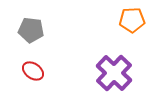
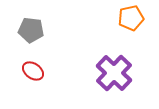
orange pentagon: moved 1 px left, 2 px up; rotated 10 degrees counterclockwise
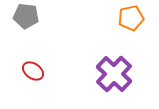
gray pentagon: moved 5 px left, 14 px up
purple cross: moved 1 px down
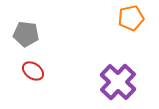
gray pentagon: moved 18 px down
purple cross: moved 4 px right, 8 px down
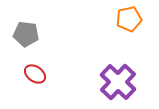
orange pentagon: moved 2 px left, 1 px down
red ellipse: moved 2 px right, 3 px down
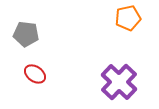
orange pentagon: moved 1 px left, 1 px up
purple cross: moved 1 px right
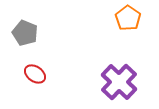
orange pentagon: rotated 25 degrees counterclockwise
gray pentagon: moved 1 px left, 1 px up; rotated 15 degrees clockwise
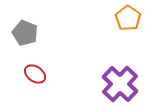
purple cross: moved 1 px right, 2 px down
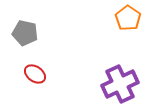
gray pentagon: rotated 10 degrees counterclockwise
purple cross: rotated 21 degrees clockwise
